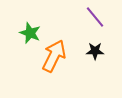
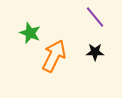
black star: moved 1 px down
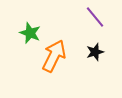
black star: rotated 18 degrees counterclockwise
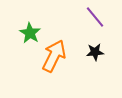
green star: rotated 10 degrees clockwise
black star: rotated 12 degrees clockwise
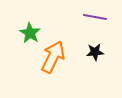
purple line: rotated 40 degrees counterclockwise
orange arrow: moved 1 px left, 1 px down
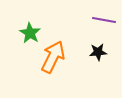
purple line: moved 9 px right, 3 px down
black star: moved 3 px right
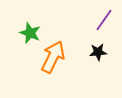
purple line: rotated 65 degrees counterclockwise
green star: rotated 10 degrees counterclockwise
